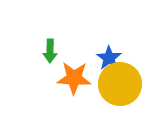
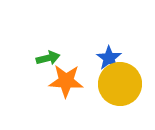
green arrow: moved 2 px left, 7 px down; rotated 105 degrees counterclockwise
orange star: moved 8 px left, 3 px down
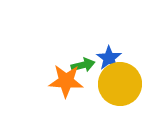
green arrow: moved 35 px right, 7 px down
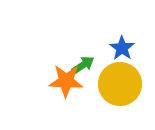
blue star: moved 13 px right, 10 px up
green arrow: rotated 20 degrees counterclockwise
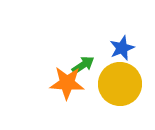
blue star: rotated 15 degrees clockwise
orange star: moved 1 px right, 2 px down
